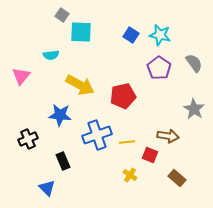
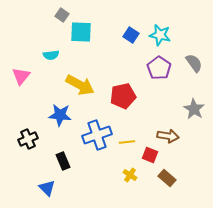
brown rectangle: moved 10 px left
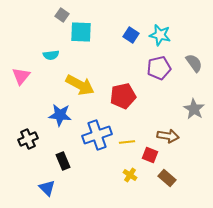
purple pentagon: rotated 25 degrees clockwise
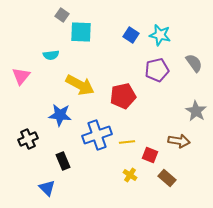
purple pentagon: moved 2 px left, 2 px down
gray star: moved 2 px right, 2 px down
brown arrow: moved 11 px right, 5 px down
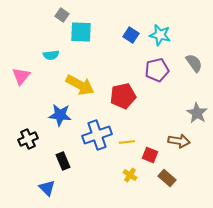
gray star: moved 1 px right, 2 px down
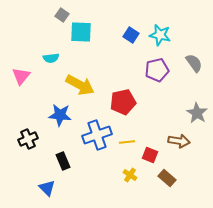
cyan semicircle: moved 3 px down
red pentagon: moved 6 px down
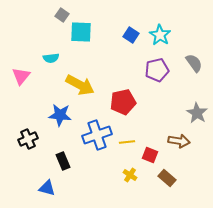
cyan star: rotated 20 degrees clockwise
blue triangle: rotated 30 degrees counterclockwise
